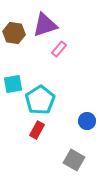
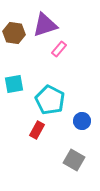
cyan square: moved 1 px right
cyan pentagon: moved 10 px right; rotated 12 degrees counterclockwise
blue circle: moved 5 px left
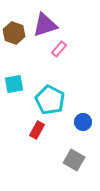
brown hexagon: rotated 10 degrees clockwise
blue circle: moved 1 px right, 1 px down
